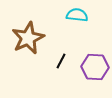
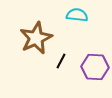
brown star: moved 8 px right
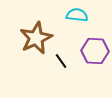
black line: rotated 63 degrees counterclockwise
purple hexagon: moved 16 px up
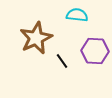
black line: moved 1 px right
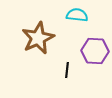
brown star: moved 2 px right
black line: moved 5 px right, 9 px down; rotated 42 degrees clockwise
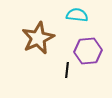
purple hexagon: moved 7 px left; rotated 8 degrees counterclockwise
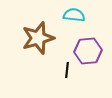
cyan semicircle: moved 3 px left
brown star: rotated 8 degrees clockwise
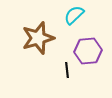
cyan semicircle: rotated 50 degrees counterclockwise
black line: rotated 14 degrees counterclockwise
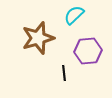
black line: moved 3 px left, 3 px down
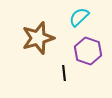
cyan semicircle: moved 5 px right, 2 px down
purple hexagon: rotated 24 degrees clockwise
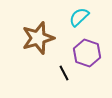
purple hexagon: moved 1 px left, 2 px down
black line: rotated 21 degrees counterclockwise
